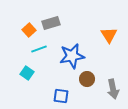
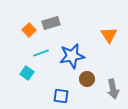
cyan line: moved 2 px right, 4 px down
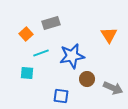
orange square: moved 3 px left, 4 px down
cyan square: rotated 32 degrees counterclockwise
gray arrow: moved 1 px up; rotated 54 degrees counterclockwise
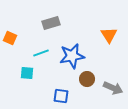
orange square: moved 16 px left, 4 px down; rotated 24 degrees counterclockwise
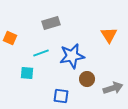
gray arrow: rotated 42 degrees counterclockwise
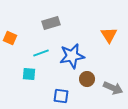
cyan square: moved 2 px right, 1 px down
gray arrow: rotated 42 degrees clockwise
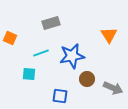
blue square: moved 1 px left
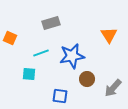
gray arrow: rotated 108 degrees clockwise
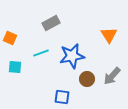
gray rectangle: rotated 12 degrees counterclockwise
cyan square: moved 14 px left, 7 px up
gray arrow: moved 1 px left, 12 px up
blue square: moved 2 px right, 1 px down
